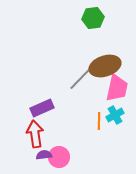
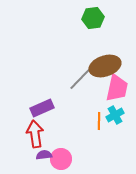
pink circle: moved 2 px right, 2 px down
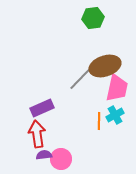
red arrow: moved 2 px right
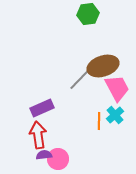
green hexagon: moved 5 px left, 4 px up
brown ellipse: moved 2 px left
pink trapezoid: rotated 40 degrees counterclockwise
cyan cross: rotated 12 degrees counterclockwise
red arrow: moved 1 px right, 1 px down
pink circle: moved 3 px left
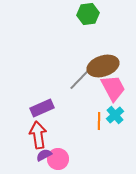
pink trapezoid: moved 4 px left
purple semicircle: rotated 21 degrees counterclockwise
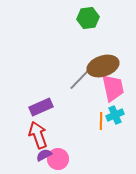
green hexagon: moved 4 px down
pink trapezoid: rotated 16 degrees clockwise
purple rectangle: moved 1 px left, 1 px up
cyan cross: rotated 18 degrees clockwise
orange line: moved 2 px right
red arrow: rotated 12 degrees counterclockwise
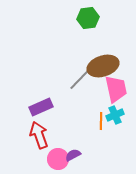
pink trapezoid: moved 3 px right, 1 px down
red arrow: moved 1 px right
purple semicircle: moved 29 px right
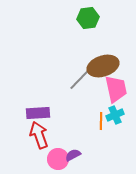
purple rectangle: moved 3 px left, 6 px down; rotated 20 degrees clockwise
